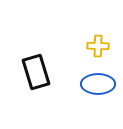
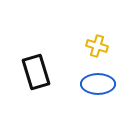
yellow cross: moved 1 px left; rotated 15 degrees clockwise
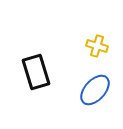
blue ellipse: moved 3 px left, 6 px down; rotated 48 degrees counterclockwise
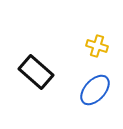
black rectangle: rotated 32 degrees counterclockwise
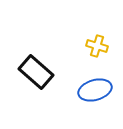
blue ellipse: rotated 32 degrees clockwise
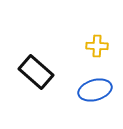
yellow cross: rotated 15 degrees counterclockwise
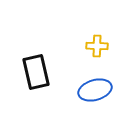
black rectangle: rotated 36 degrees clockwise
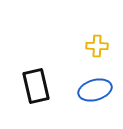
black rectangle: moved 14 px down
